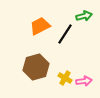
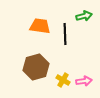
orange trapezoid: rotated 35 degrees clockwise
black line: rotated 35 degrees counterclockwise
yellow cross: moved 2 px left, 2 px down
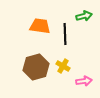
yellow cross: moved 14 px up
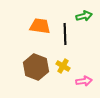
brown hexagon: rotated 25 degrees counterclockwise
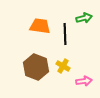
green arrow: moved 2 px down
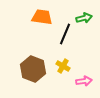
orange trapezoid: moved 2 px right, 9 px up
black line: rotated 25 degrees clockwise
brown hexagon: moved 3 px left, 2 px down
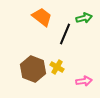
orange trapezoid: rotated 30 degrees clockwise
yellow cross: moved 6 px left, 1 px down
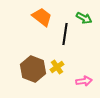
green arrow: rotated 42 degrees clockwise
black line: rotated 15 degrees counterclockwise
yellow cross: rotated 24 degrees clockwise
